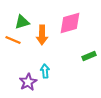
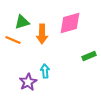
orange arrow: moved 1 px up
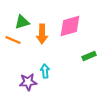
pink diamond: moved 3 px down
purple star: rotated 24 degrees clockwise
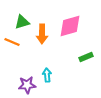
orange line: moved 1 px left, 2 px down
green rectangle: moved 3 px left, 1 px down
cyan arrow: moved 2 px right, 4 px down
purple star: moved 1 px left, 3 px down
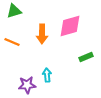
green triangle: moved 8 px left, 11 px up
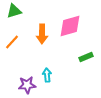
orange line: rotated 70 degrees counterclockwise
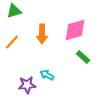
pink diamond: moved 5 px right, 4 px down
green rectangle: moved 3 px left; rotated 64 degrees clockwise
cyan arrow: rotated 56 degrees counterclockwise
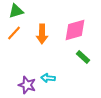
green triangle: moved 2 px right
orange line: moved 2 px right, 9 px up
cyan arrow: moved 1 px right, 3 px down; rotated 24 degrees counterclockwise
purple star: rotated 24 degrees clockwise
